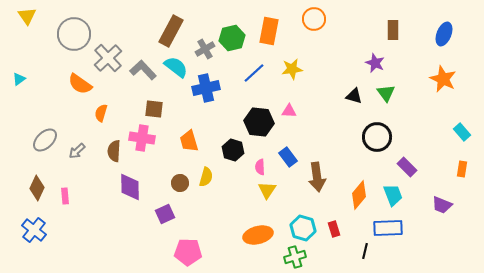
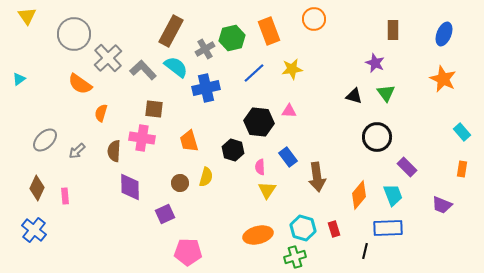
orange rectangle at (269, 31): rotated 32 degrees counterclockwise
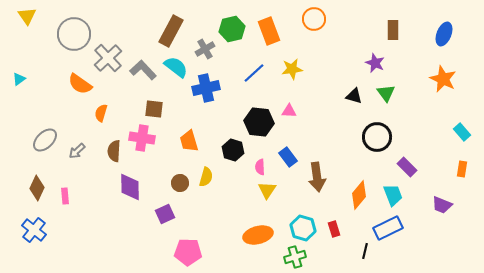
green hexagon at (232, 38): moved 9 px up
blue rectangle at (388, 228): rotated 24 degrees counterclockwise
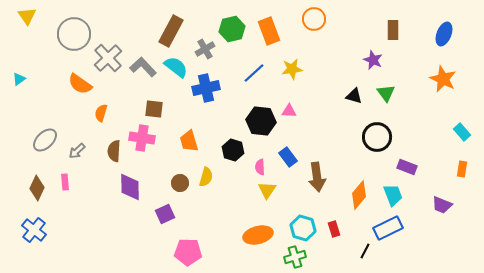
purple star at (375, 63): moved 2 px left, 3 px up
gray L-shape at (143, 70): moved 3 px up
black hexagon at (259, 122): moved 2 px right, 1 px up
purple rectangle at (407, 167): rotated 24 degrees counterclockwise
pink rectangle at (65, 196): moved 14 px up
black line at (365, 251): rotated 14 degrees clockwise
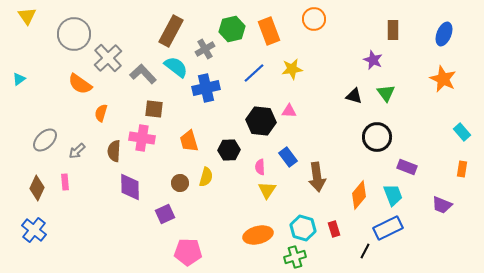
gray L-shape at (143, 67): moved 7 px down
black hexagon at (233, 150): moved 4 px left; rotated 20 degrees counterclockwise
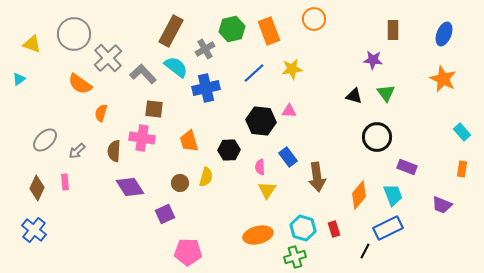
yellow triangle at (27, 16): moved 5 px right, 28 px down; rotated 36 degrees counterclockwise
purple star at (373, 60): rotated 18 degrees counterclockwise
purple diamond at (130, 187): rotated 32 degrees counterclockwise
